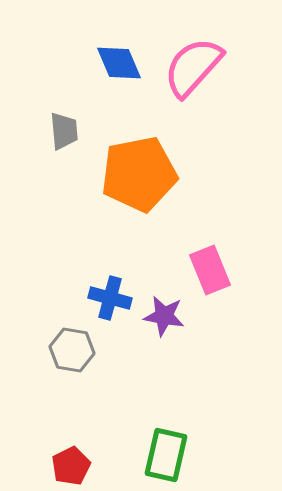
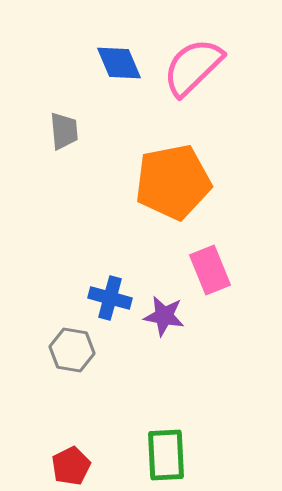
pink semicircle: rotated 4 degrees clockwise
orange pentagon: moved 34 px right, 8 px down
green rectangle: rotated 16 degrees counterclockwise
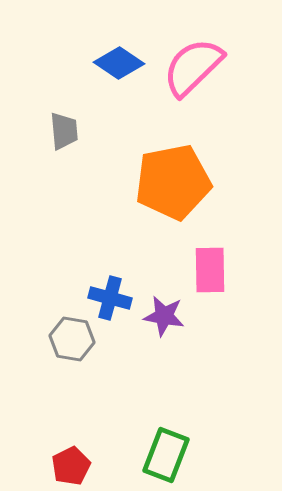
blue diamond: rotated 33 degrees counterclockwise
pink rectangle: rotated 21 degrees clockwise
gray hexagon: moved 11 px up
green rectangle: rotated 24 degrees clockwise
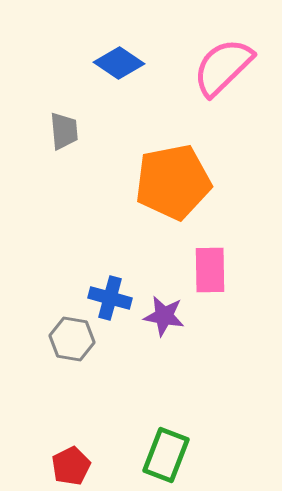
pink semicircle: moved 30 px right
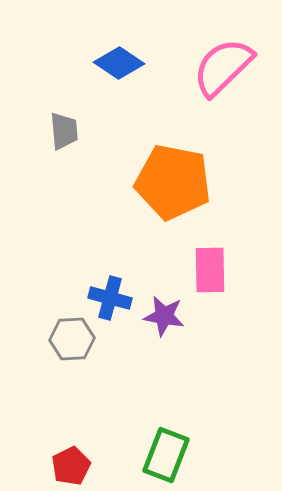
orange pentagon: rotated 22 degrees clockwise
gray hexagon: rotated 12 degrees counterclockwise
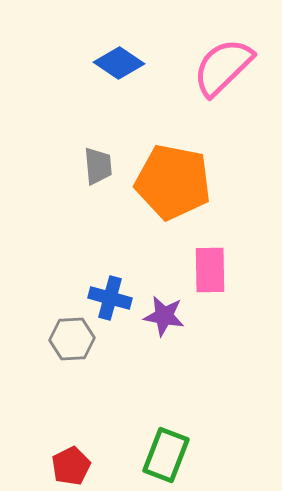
gray trapezoid: moved 34 px right, 35 px down
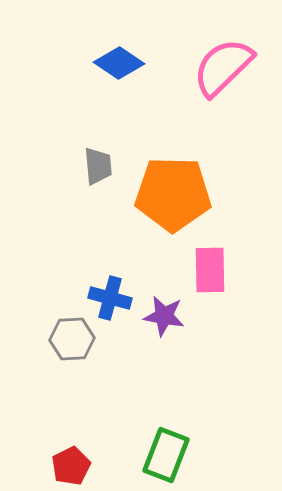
orange pentagon: moved 12 px down; rotated 10 degrees counterclockwise
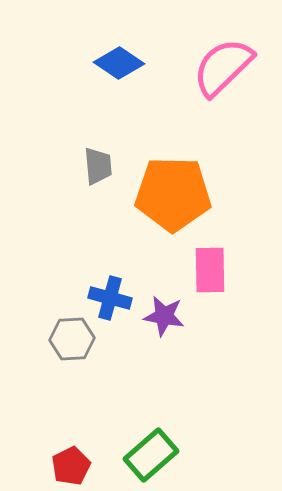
green rectangle: moved 15 px left; rotated 28 degrees clockwise
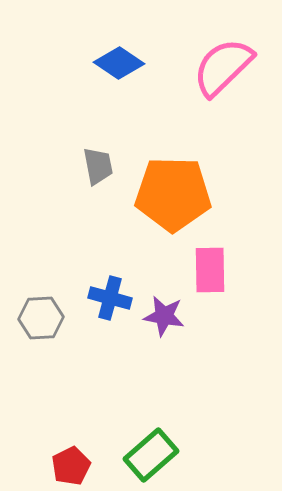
gray trapezoid: rotated 6 degrees counterclockwise
gray hexagon: moved 31 px left, 21 px up
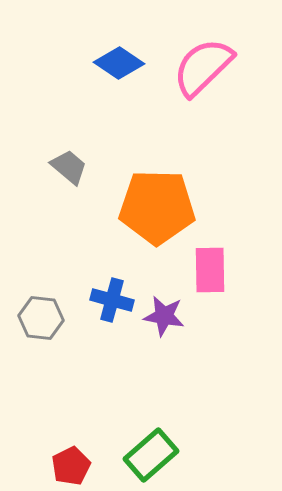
pink semicircle: moved 20 px left
gray trapezoid: moved 29 px left, 1 px down; rotated 39 degrees counterclockwise
orange pentagon: moved 16 px left, 13 px down
blue cross: moved 2 px right, 2 px down
gray hexagon: rotated 9 degrees clockwise
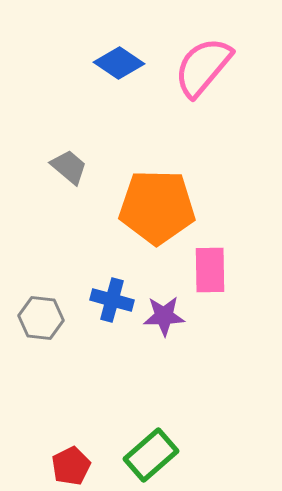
pink semicircle: rotated 6 degrees counterclockwise
purple star: rotated 12 degrees counterclockwise
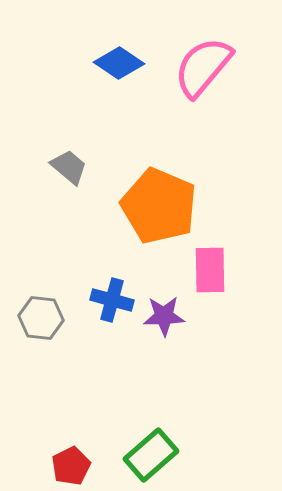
orange pentagon: moved 2 px right, 1 px up; rotated 22 degrees clockwise
